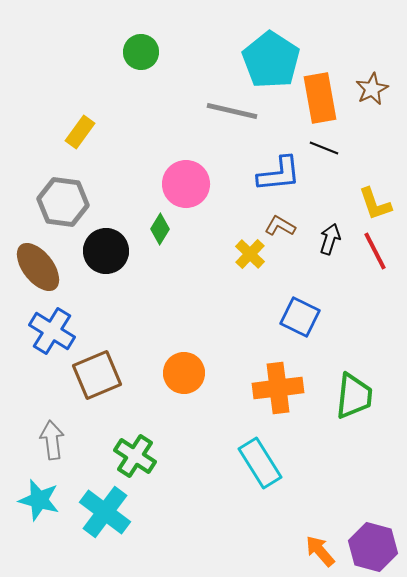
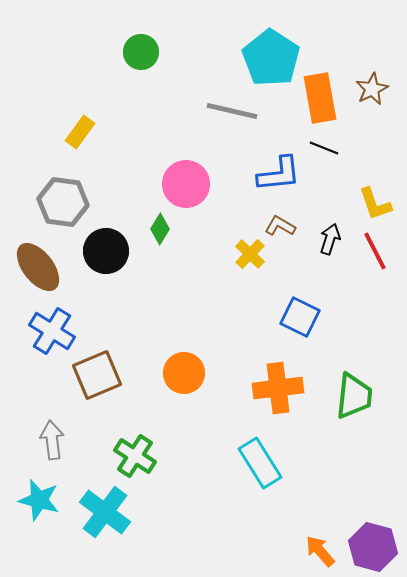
cyan pentagon: moved 2 px up
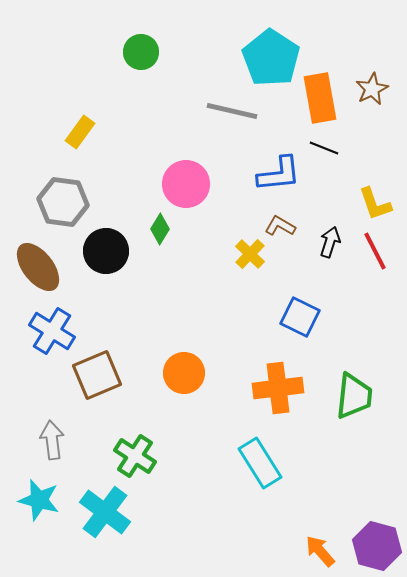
black arrow: moved 3 px down
purple hexagon: moved 4 px right, 1 px up
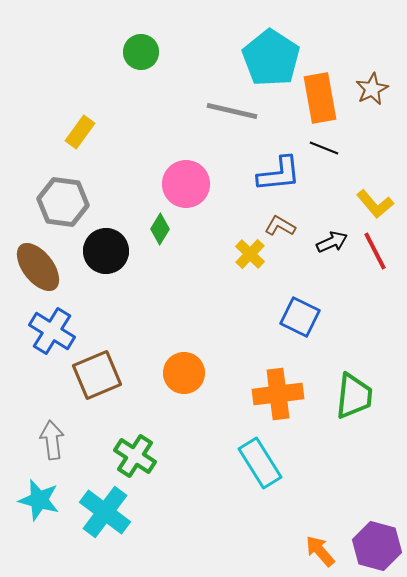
yellow L-shape: rotated 21 degrees counterclockwise
black arrow: moved 2 px right; rotated 48 degrees clockwise
orange cross: moved 6 px down
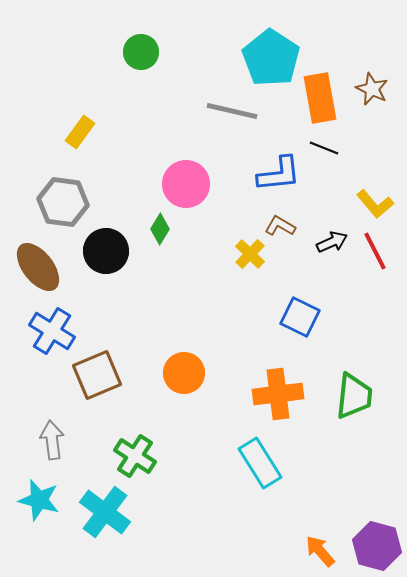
brown star: rotated 20 degrees counterclockwise
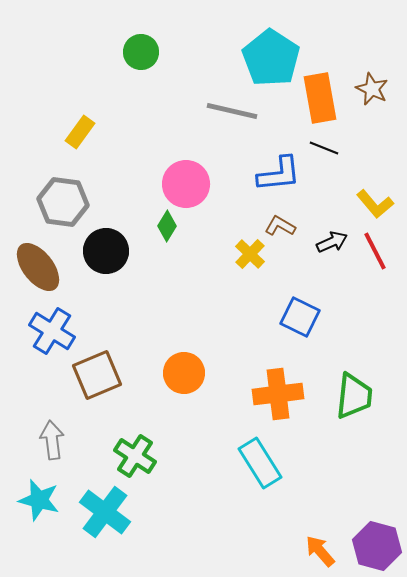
green diamond: moved 7 px right, 3 px up
